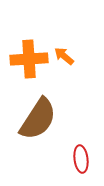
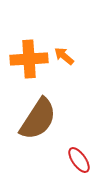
red ellipse: moved 2 px left, 1 px down; rotated 28 degrees counterclockwise
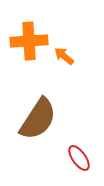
orange cross: moved 18 px up
red ellipse: moved 2 px up
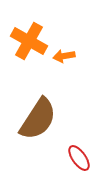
orange cross: rotated 33 degrees clockwise
orange arrow: rotated 50 degrees counterclockwise
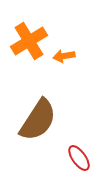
orange cross: rotated 30 degrees clockwise
brown semicircle: moved 1 px down
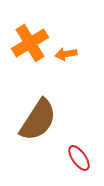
orange cross: moved 1 px right, 2 px down
orange arrow: moved 2 px right, 2 px up
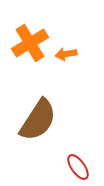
red ellipse: moved 1 px left, 9 px down
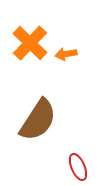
orange cross: rotated 15 degrees counterclockwise
red ellipse: rotated 12 degrees clockwise
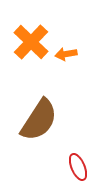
orange cross: moved 1 px right, 1 px up
brown semicircle: moved 1 px right
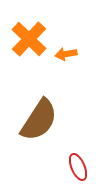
orange cross: moved 2 px left, 3 px up
